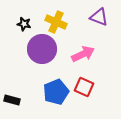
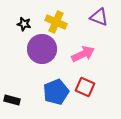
red square: moved 1 px right
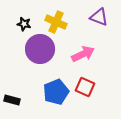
purple circle: moved 2 px left
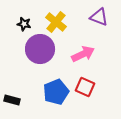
yellow cross: rotated 15 degrees clockwise
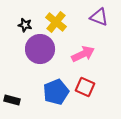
black star: moved 1 px right, 1 px down
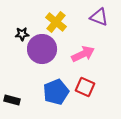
black star: moved 3 px left, 9 px down; rotated 16 degrees counterclockwise
purple circle: moved 2 px right
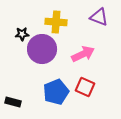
yellow cross: rotated 35 degrees counterclockwise
black rectangle: moved 1 px right, 2 px down
